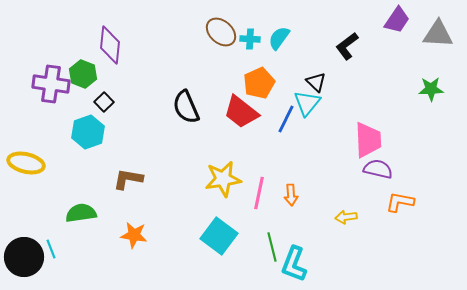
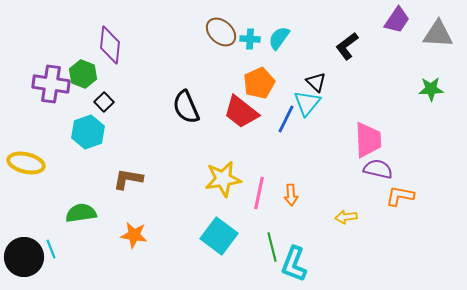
orange L-shape: moved 6 px up
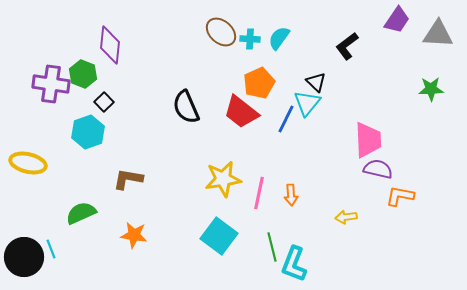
yellow ellipse: moved 2 px right
green semicircle: rotated 16 degrees counterclockwise
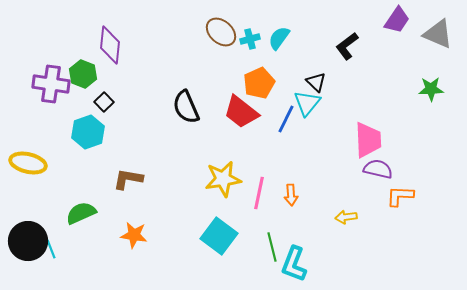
gray triangle: rotated 20 degrees clockwise
cyan cross: rotated 18 degrees counterclockwise
orange L-shape: rotated 8 degrees counterclockwise
black circle: moved 4 px right, 16 px up
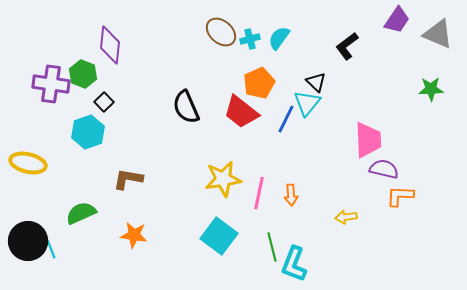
purple semicircle: moved 6 px right
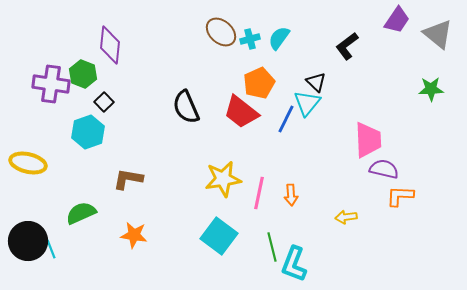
gray triangle: rotated 16 degrees clockwise
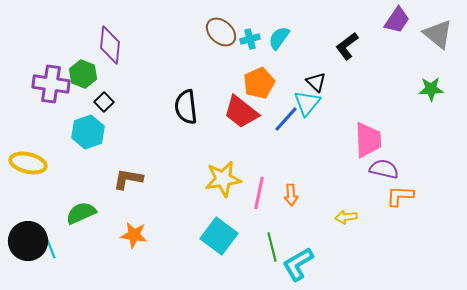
black semicircle: rotated 16 degrees clockwise
blue line: rotated 16 degrees clockwise
cyan L-shape: moved 4 px right; rotated 39 degrees clockwise
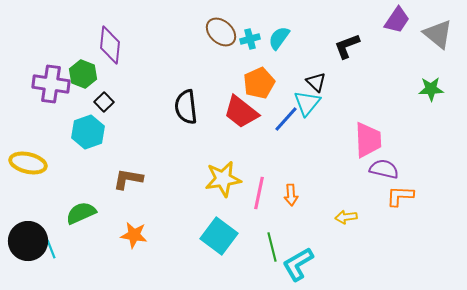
black L-shape: rotated 16 degrees clockwise
